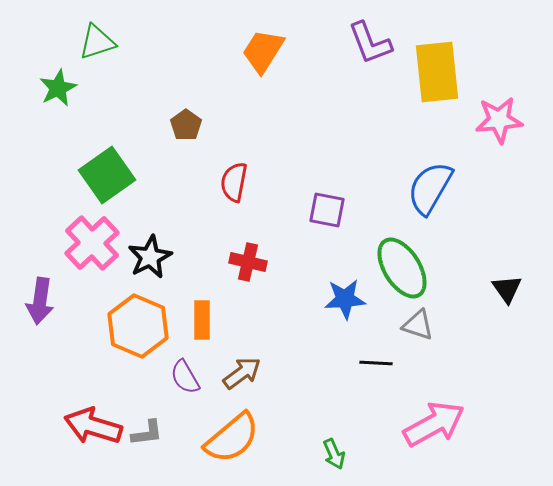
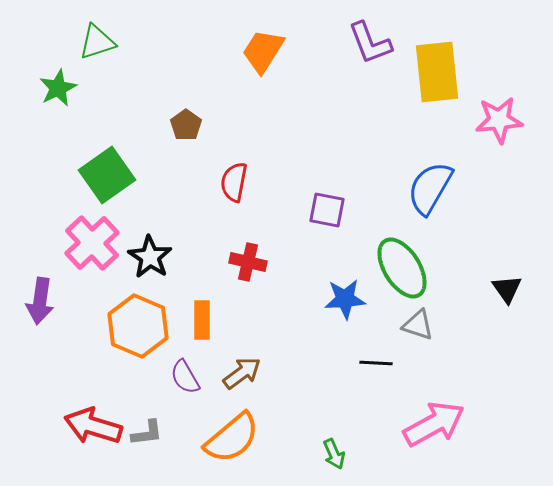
black star: rotated 12 degrees counterclockwise
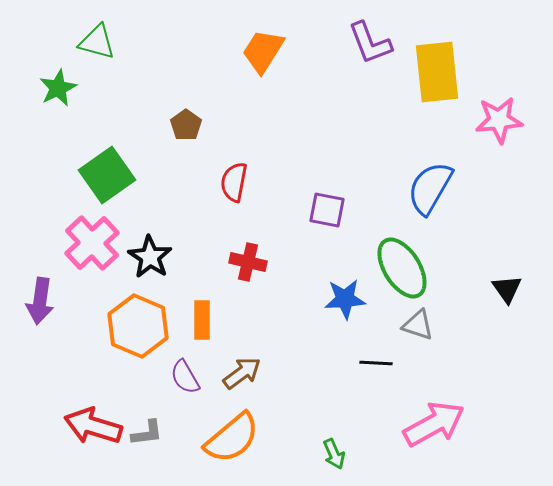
green triangle: rotated 33 degrees clockwise
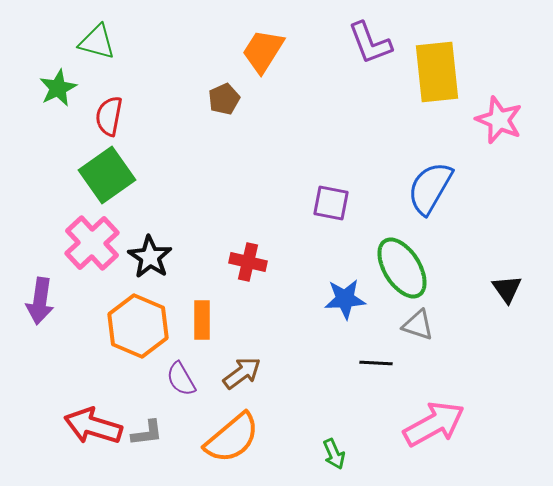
pink star: rotated 27 degrees clockwise
brown pentagon: moved 38 px right, 26 px up; rotated 12 degrees clockwise
red semicircle: moved 125 px left, 66 px up
purple square: moved 4 px right, 7 px up
purple semicircle: moved 4 px left, 2 px down
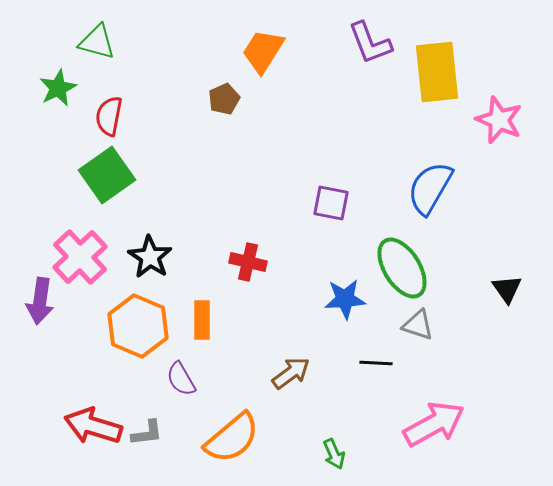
pink cross: moved 12 px left, 14 px down
brown arrow: moved 49 px right
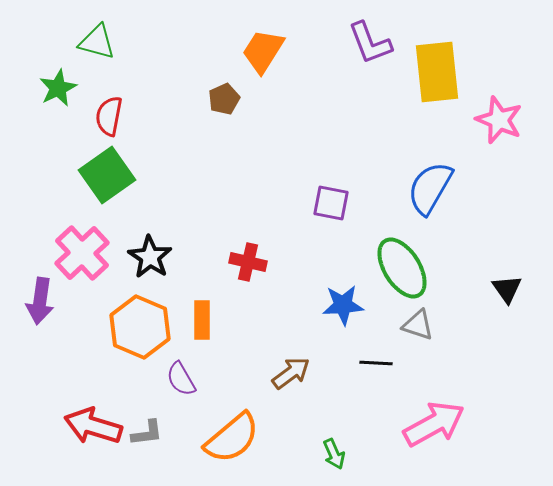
pink cross: moved 2 px right, 4 px up
blue star: moved 2 px left, 6 px down
orange hexagon: moved 2 px right, 1 px down
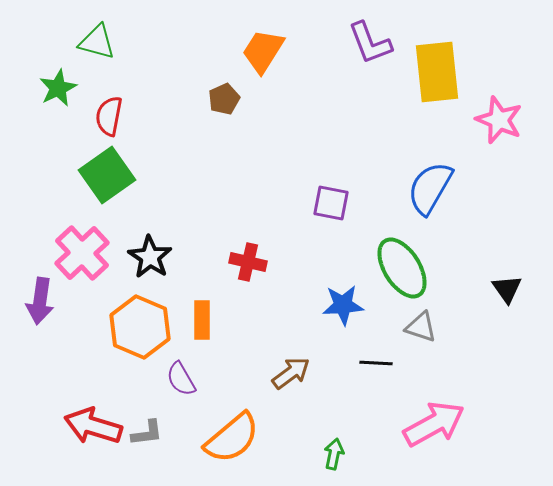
gray triangle: moved 3 px right, 2 px down
green arrow: rotated 144 degrees counterclockwise
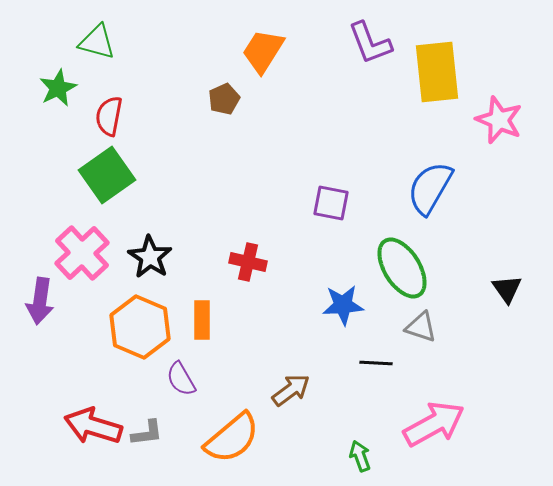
brown arrow: moved 17 px down
green arrow: moved 26 px right, 2 px down; rotated 32 degrees counterclockwise
